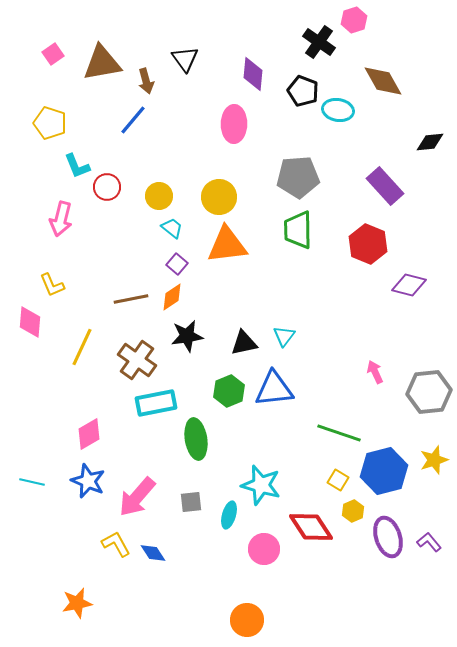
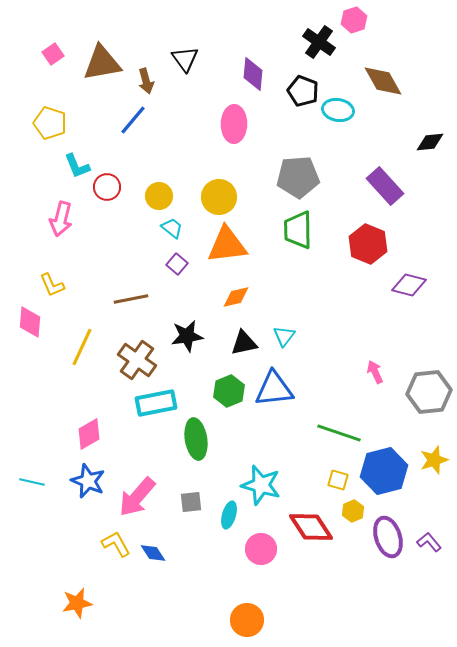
orange diamond at (172, 297): moved 64 px right; rotated 20 degrees clockwise
yellow square at (338, 480): rotated 15 degrees counterclockwise
pink circle at (264, 549): moved 3 px left
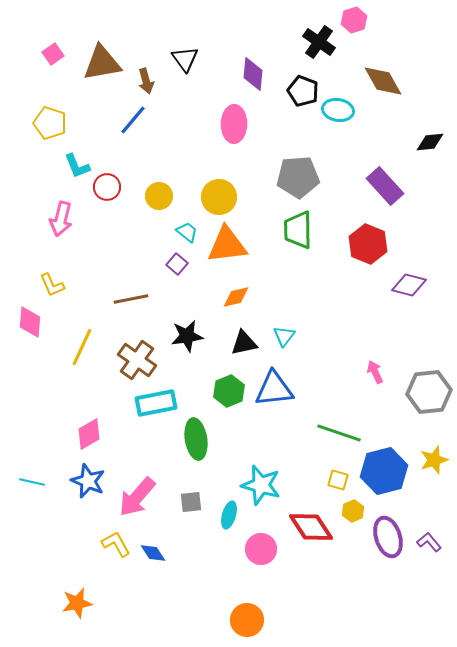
cyan trapezoid at (172, 228): moved 15 px right, 4 px down
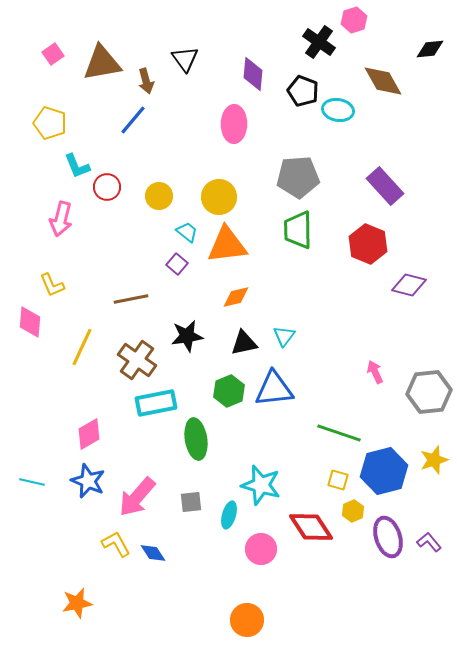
black diamond at (430, 142): moved 93 px up
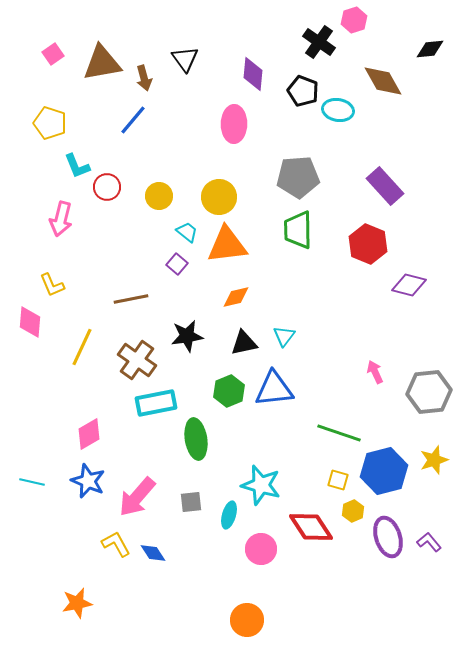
brown arrow at (146, 81): moved 2 px left, 3 px up
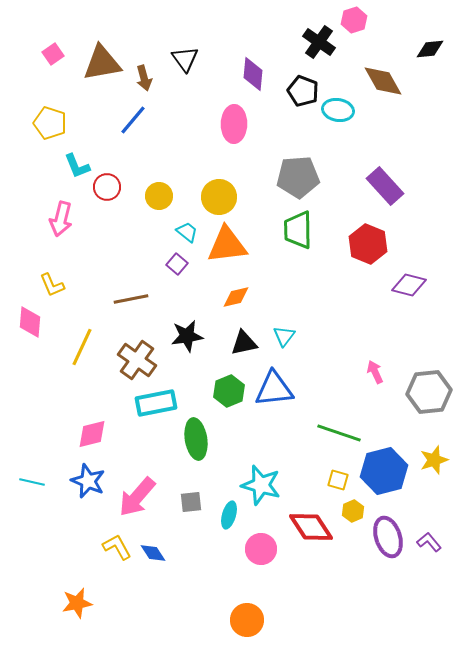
pink diamond at (89, 434): moved 3 px right; rotated 16 degrees clockwise
yellow L-shape at (116, 544): moved 1 px right, 3 px down
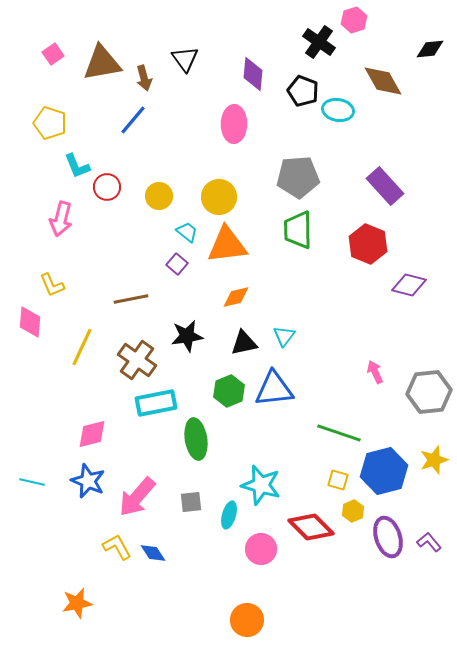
red diamond at (311, 527): rotated 12 degrees counterclockwise
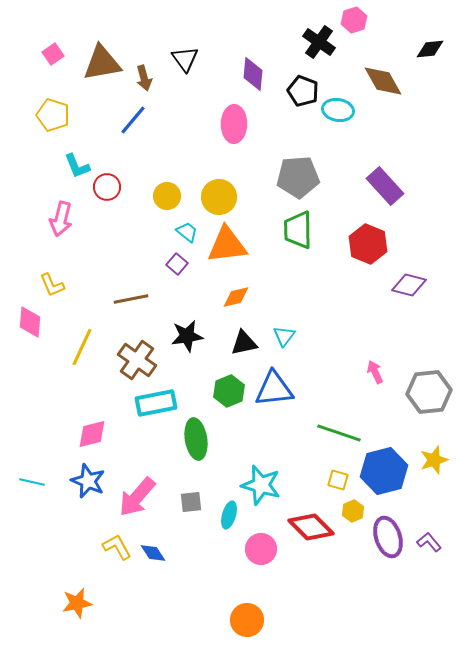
yellow pentagon at (50, 123): moved 3 px right, 8 px up
yellow circle at (159, 196): moved 8 px right
